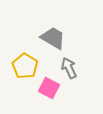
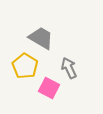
gray trapezoid: moved 12 px left
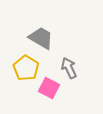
yellow pentagon: moved 1 px right, 2 px down
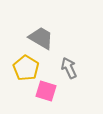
pink square: moved 3 px left, 3 px down; rotated 10 degrees counterclockwise
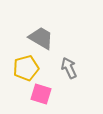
yellow pentagon: rotated 25 degrees clockwise
pink square: moved 5 px left, 3 px down
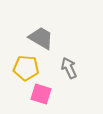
yellow pentagon: rotated 20 degrees clockwise
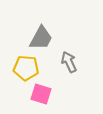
gray trapezoid: rotated 88 degrees clockwise
gray arrow: moved 6 px up
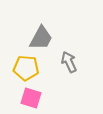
pink square: moved 10 px left, 4 px down
